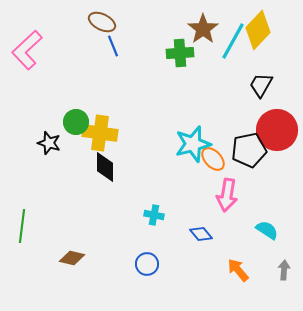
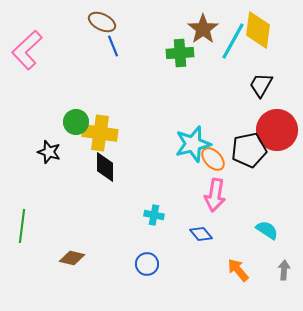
yellow diamond: rotated 36 degrees counterclockwise
black star: moved 9 px down
pink arrow: moved 12 px left
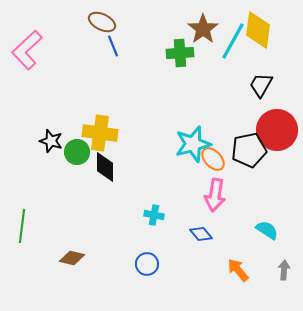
green circle: moved 1 px right, 30 px down
black star: moved 2 px right, 11 px up
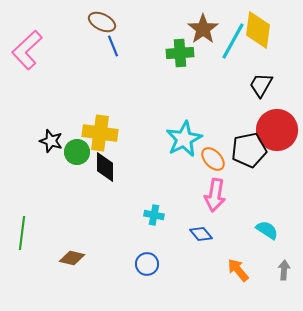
cyan star: moved 9 px left, 5 px up; rotated 12 degrees counterclockwise
green line: moved 7 px down
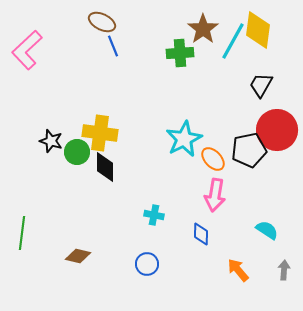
blue diamond: rotated 40 degrees clockwise
brown diamond: moved 6 px right, 2 px up
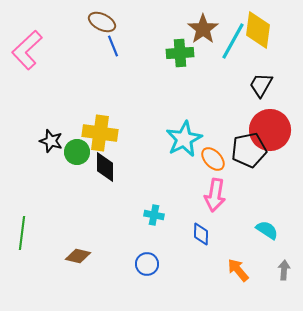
red circle: moved 7 px left
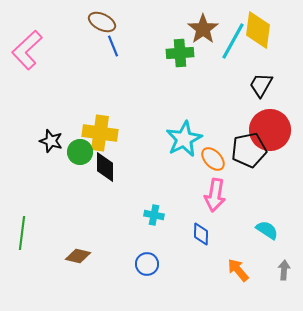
green circle: moved 3 px right
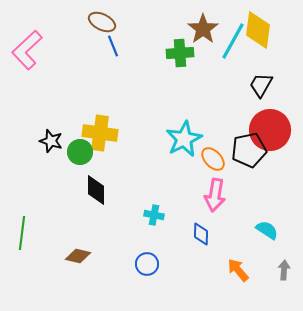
black diamond: moved 9 px left, 23 px down
